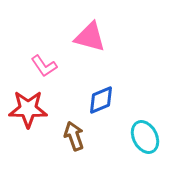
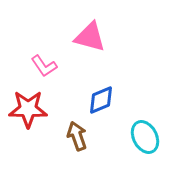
brown arrow: moved 3 px right
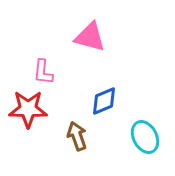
pink L-shape: moved 1 px left, 6 px down; rotated 40 degrees clockwise
blue diamond: moved 3 px right, 1 px down
